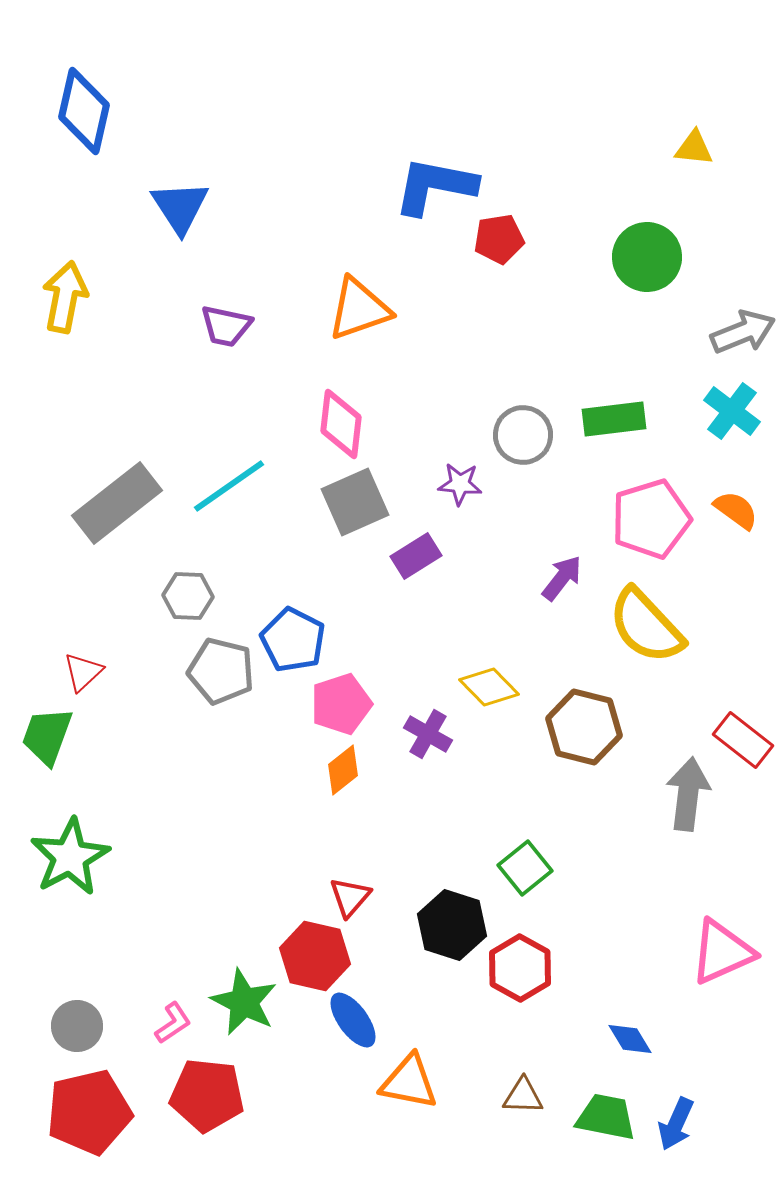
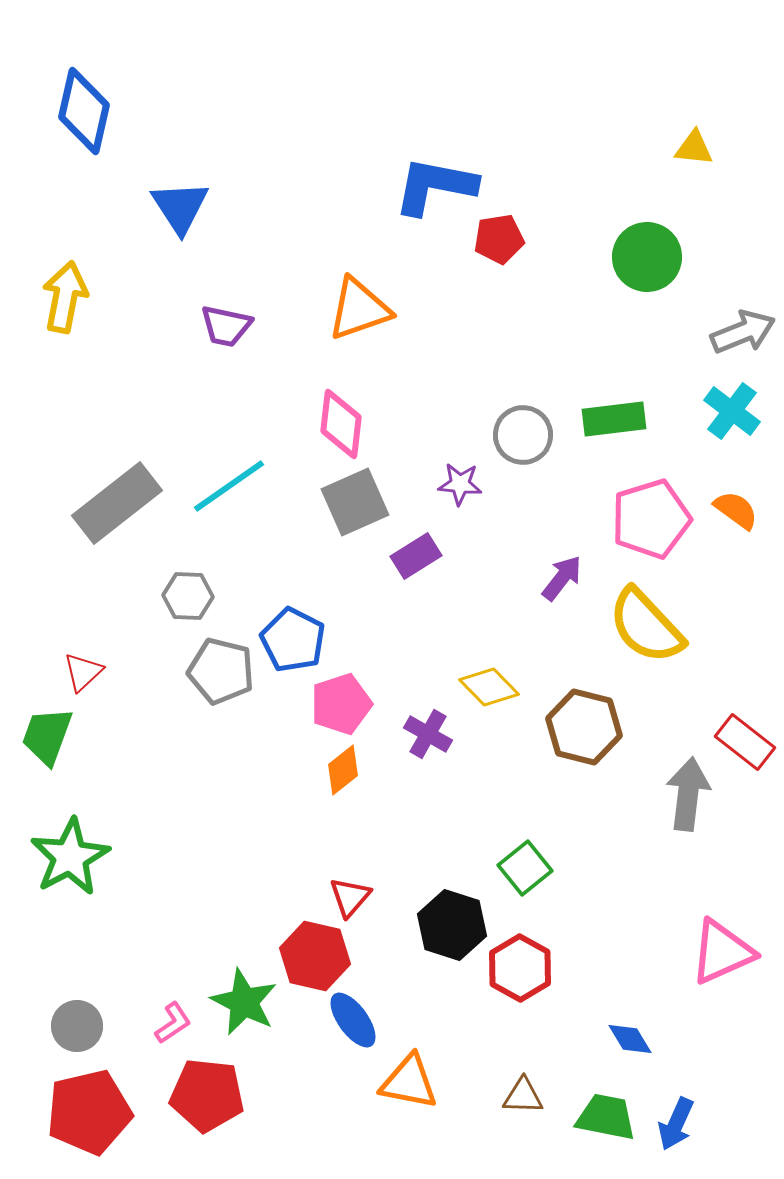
red rectangle at (743, 740): moved 2 px right, 2 px down
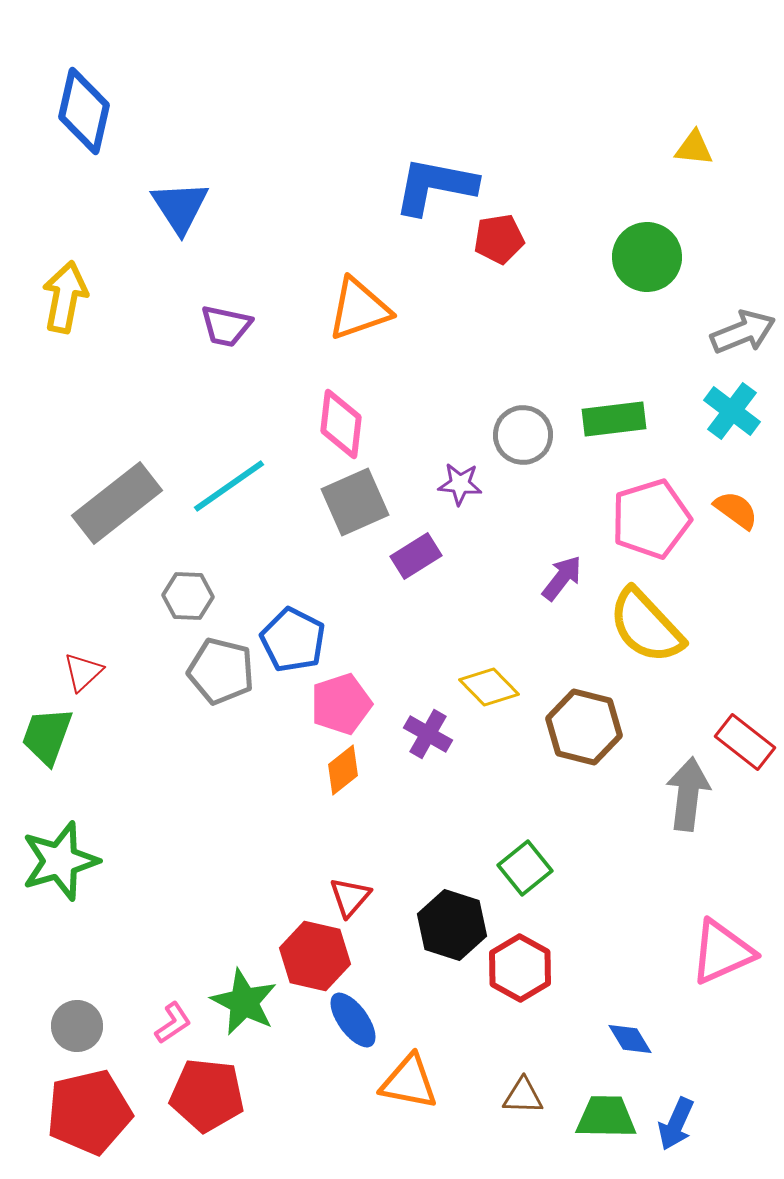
green star at (70, 857): moved 10 px left, 4 px down; rotated 12 degrees clockwise
green trapezoid at (606, 1117): rotated 10 degrees counterclockwise
